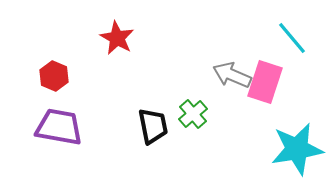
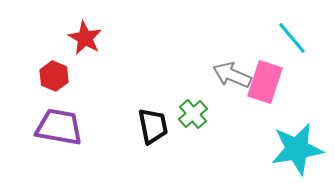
red star: moved 32 px left
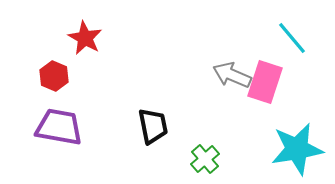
green cross: moved 12 px right, 45 px down
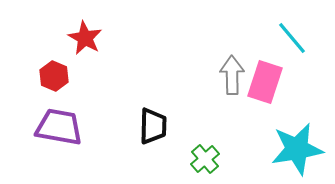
gray arrow: rotated 66 degrees clockwise
black trapezoid: rotated 12 degrees clockwise
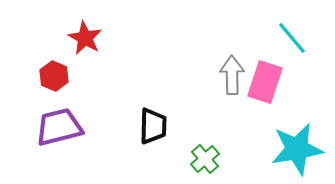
purple trapezoid: rotated 24 degrees counterclockwise
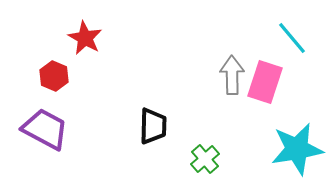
purple trapezoid: moved 14 px left, 2 px down; rotated 42 degrees clockwise
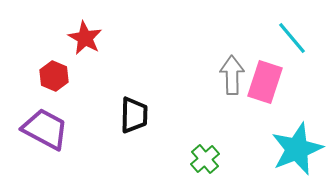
black trapezoid: moved 19 px left, 11 px up
cyan star: rotated 12 degrees counterclockwise
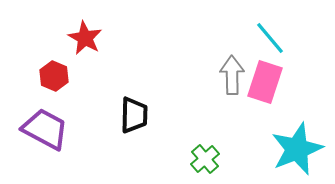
cyan line: moved 22 px left
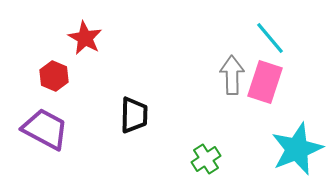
green cross: moved 1 px right; rotated 8 degrees clockwise
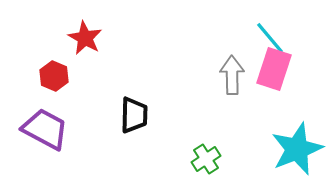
pink rectangle: moved 9 px right, 13 px up
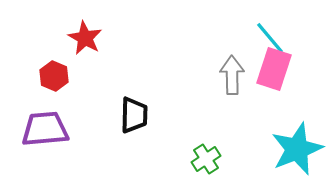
purple trapezoid: rotated 33 degrees counterclockwise
